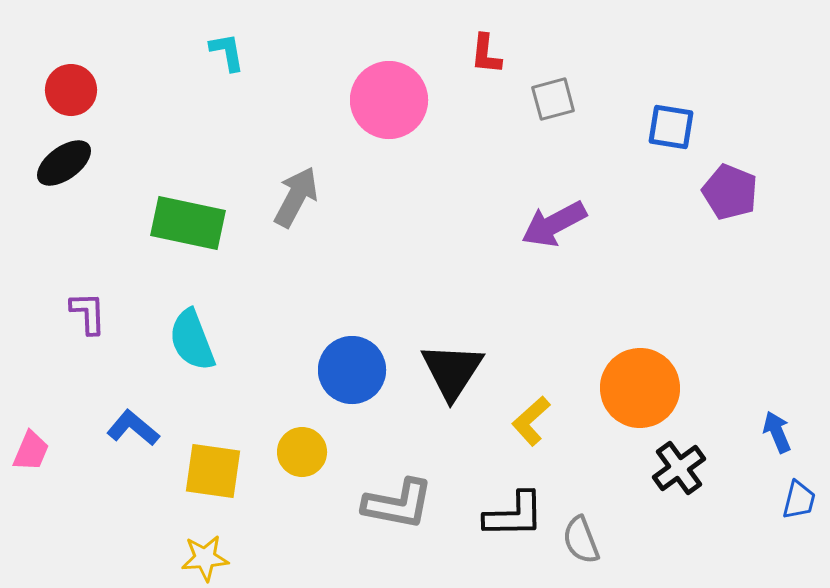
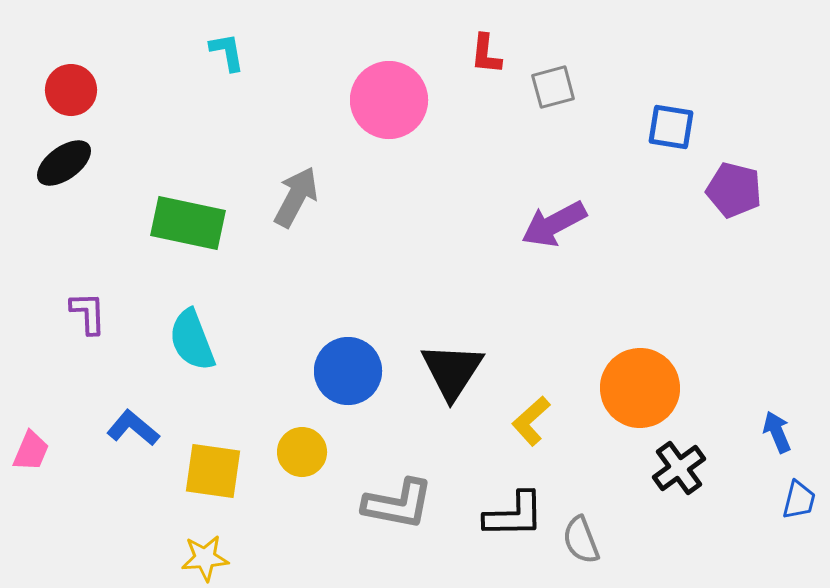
gray square: moved 12 px up
purple pentagon: moved 4 px right, 2 px up; rotated 8 degrees counterclockwise
blue circle: moved 4 px left, 1 px down
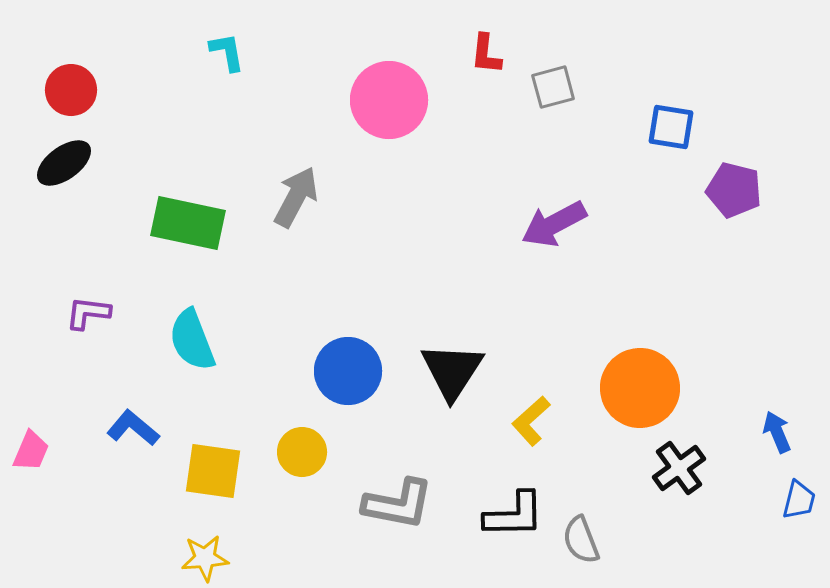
purple L-shape: rotated 81 degrees counterclockwise
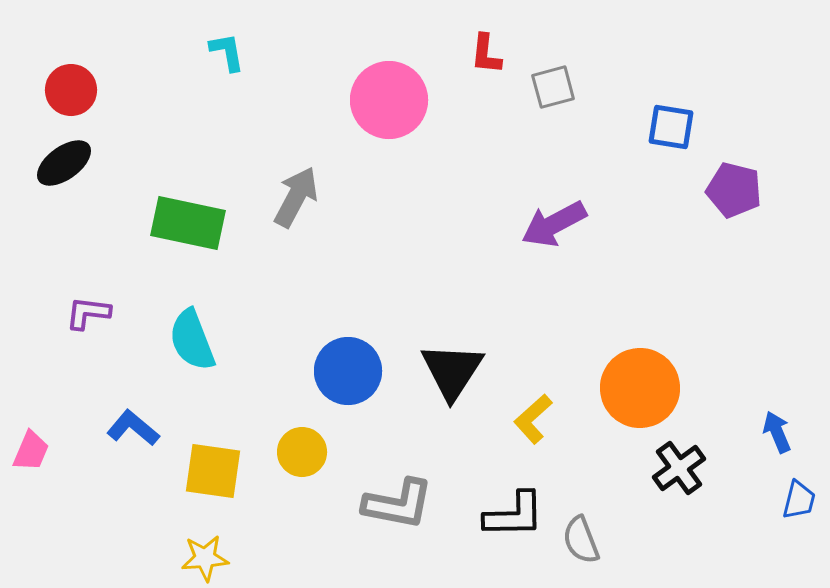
yellow L-shape: moved 2 px right, 2 px up
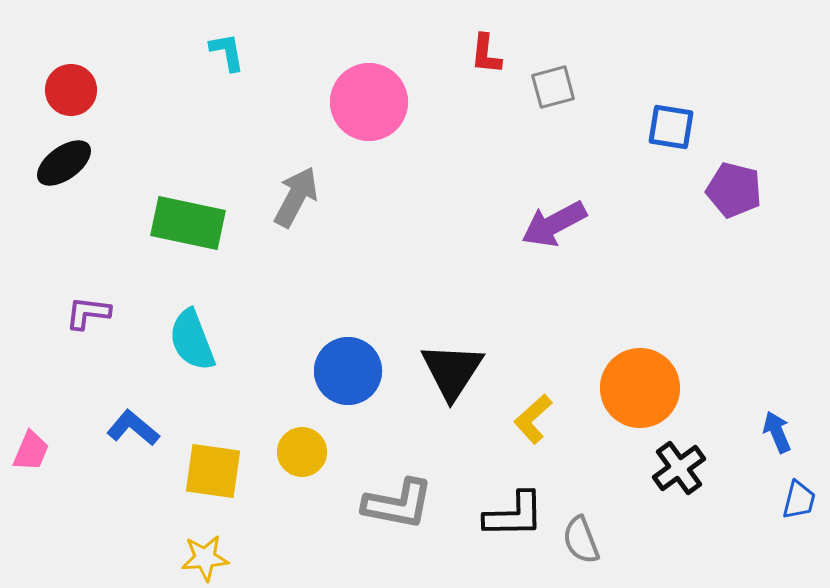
pink circle: moved 20 px left, 2 px down
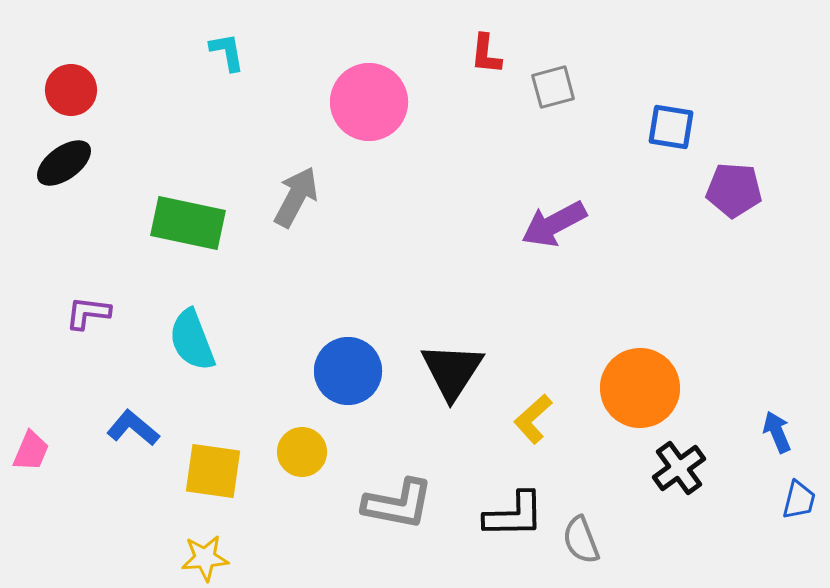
purple pentagon: rotated 10 degrees counterclockwise
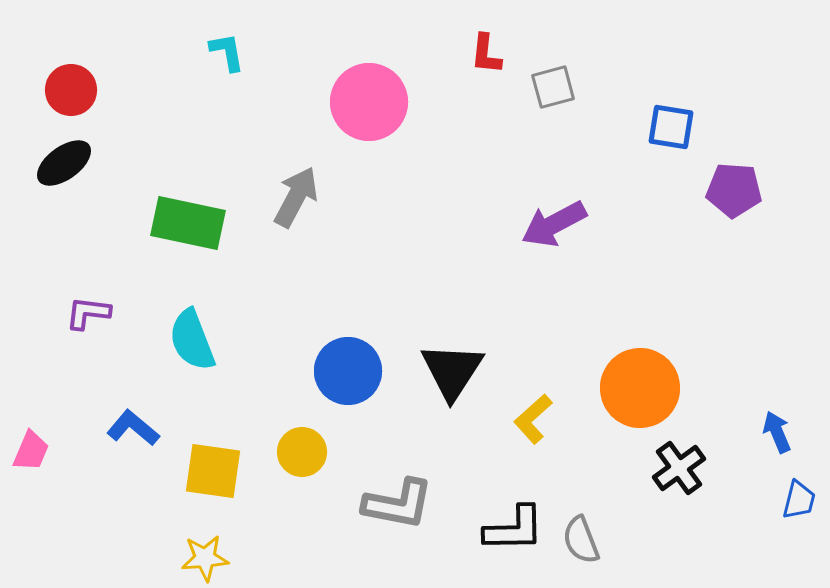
black L-shape: moved 14 px down
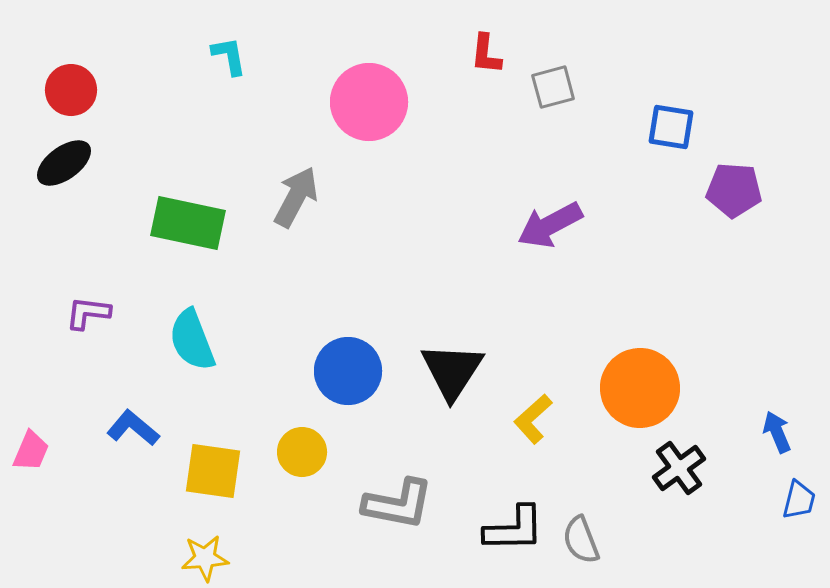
cyan L-shape: moved 2 px right, 4 px down
purple arrow: moved 4 px left, 1 px down
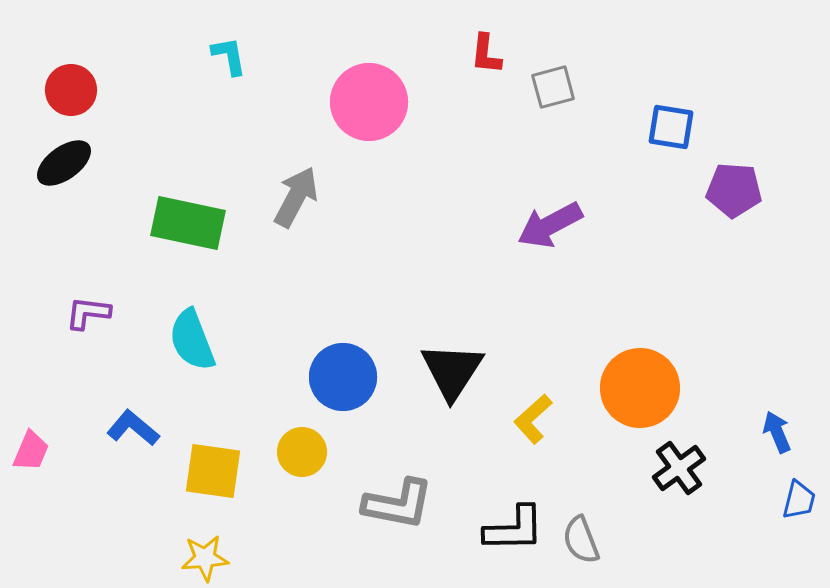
blue circle: moved 5 px left, 6 px down
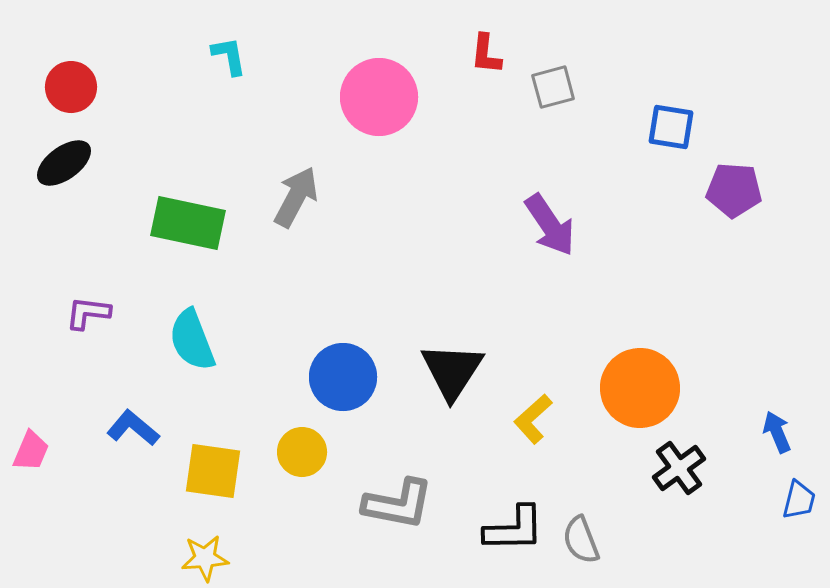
red circle: moved 3 px up
pink circle: moved 10 px right, 5 px up
purple arrow: rotated 96 degrees counterclockwise
